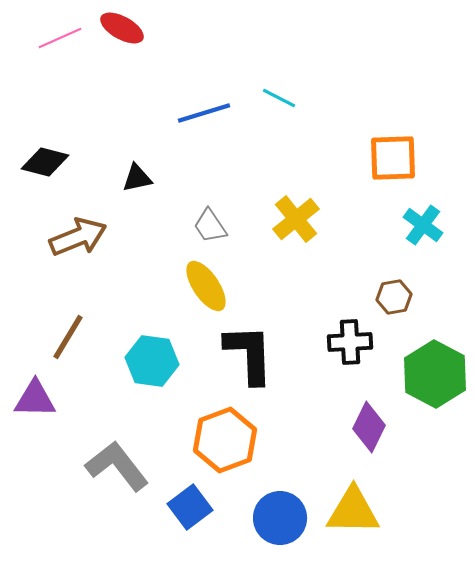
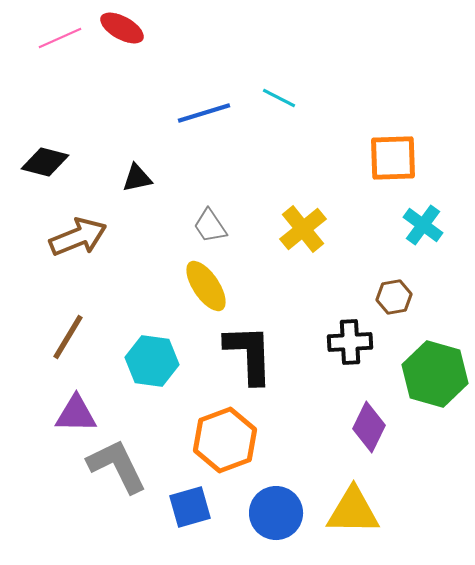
yellow cross: moved 7 px right, 10 px down
green hexagon: rotated 12 degrees counterclockwise
purple triangle: moved 41 px right, 15 px down
gray L-shape: rotated 12 degrees clockwise
blue square: rotated 21 degrees clockwise
blue circle: moved 4 px left, 5 px up
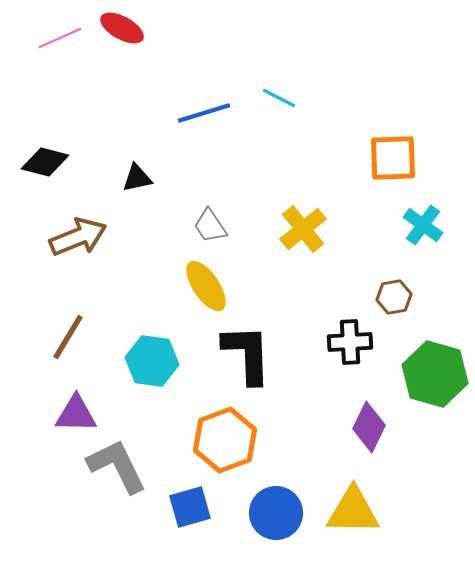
black L-shape: moved 2 px left
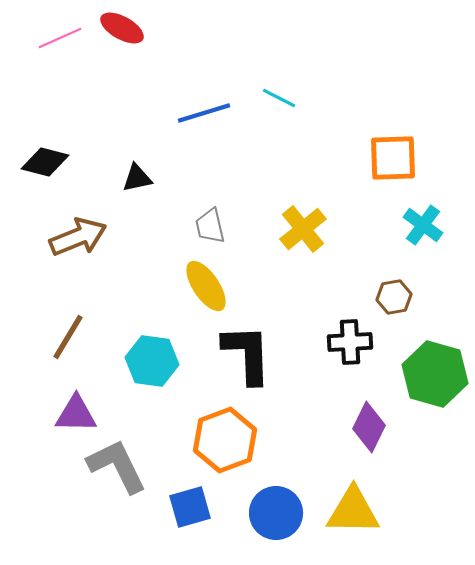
gray trapezoid: rotated 21 degrees clockwise
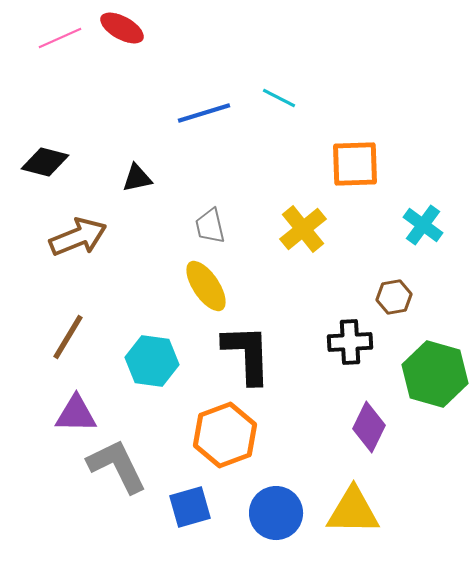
orange square: moved 38 px left, 6 px down
orange hexagon: moved 5 px up
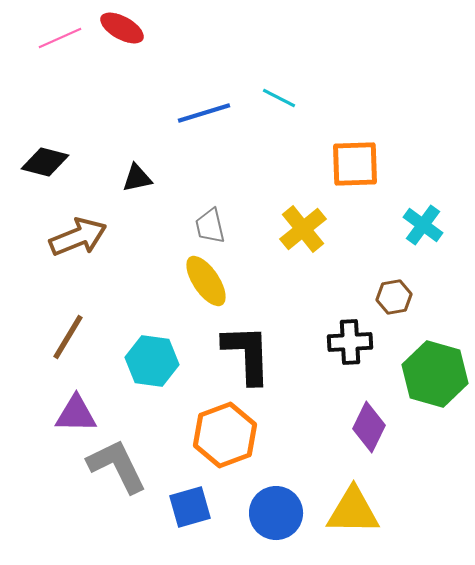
yellow ellipse: moved 5 px up
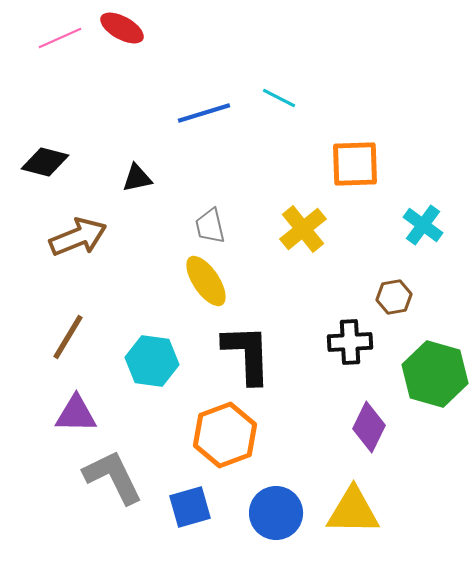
gray L-shape: moved 4 px left, 11 px down
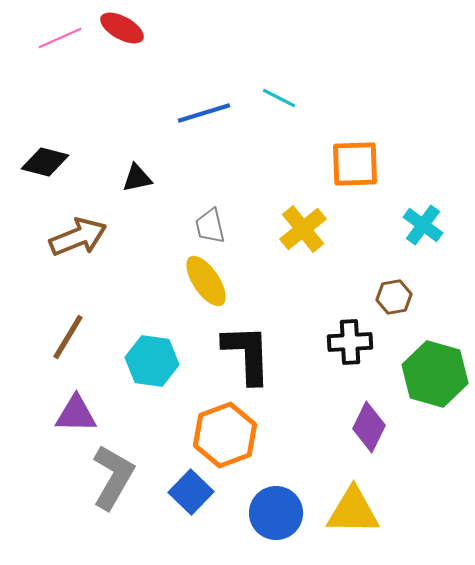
gray L-shape: rotated 56 degrees clockwise
blue square: moved 1 px right, 15 px up; rotated 30 degrees counterclockwise
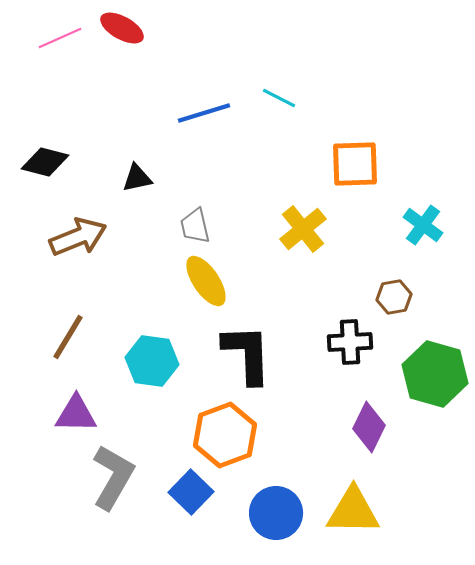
gray trapezoid: moved 15 px left
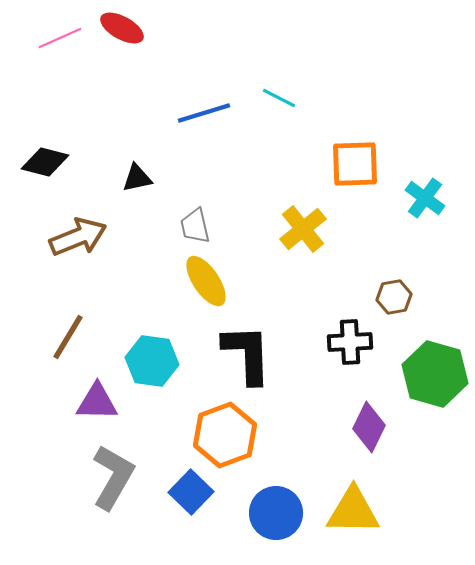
cyan cross: moved 2 px right, 27 px up
purple triangle: moved 21 px right, 12 px up
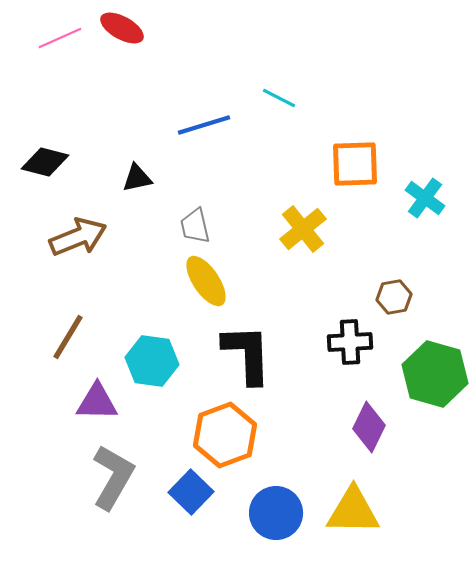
blue line: moved 12 px down
